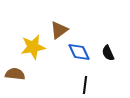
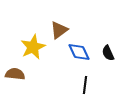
yellow star: rotated 15 degrees counterclockwise
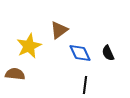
yellow star: moved 4 px left, 1 px up
blue diamond: moved 1 px right, 1 px down
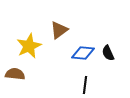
blue diamond: moved 3 px right; rotated 60 degrees counterclockwise
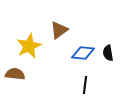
black semicircle: rotated 14 degrees clockwise
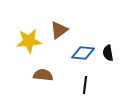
yellow star: moved 5 px up; rotated 20 degrees clockwise
brown semicircle: moved 28 px right, 1 px down
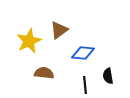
yellow star: rotated 20 degrees counterclockwise
black semicircle: moved 23 px down
brown semicircle: moved 1 px right, 2 px up
black line: rotated 12 degrees counterclockwise
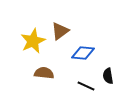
brown triangle: moved 1 px right, 1 px down
yellow star: moved 4 px right
black line: moved 1 px right, 1 px down; rotated 60 degrees counterclockwise
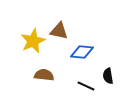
brown triangle: moved 1 px left; rotated 48 degrees clockwise
blue diamond: moved 1 px left, 1 px up
brown semicircle: moved 2 px down
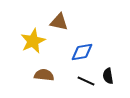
brown triangle: moved 9 px up
blue diamond: rotated 15 degrees counterclockwise
black line: moved 5 px up
